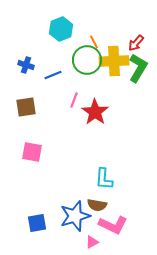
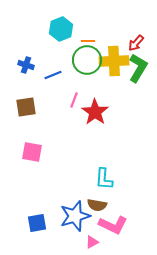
orange line: moved 6 px left, 1 px up; rotated 64 degrees counterclockwise
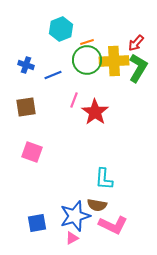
orange line: moved 1 px left, 1 px down; rotated 16 degrees counterclockwise
pink square: rotated 10 degrees clockwise
pink triangle: moved 20 px left, 4 px up
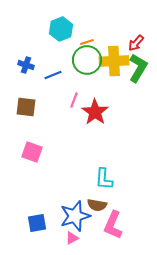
brown square: rotated 15 degrees clockwise
pink L-shape: rotated 88 degrees clockwise
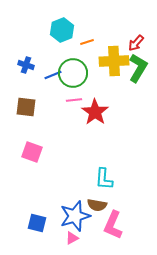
cyan hexagon: moved 1 px right, 1 px down
green circle: moved 14 px left, 13 px down
pink line: rotated 63 degrees clockwise
blue square: rotated 24 degrees clockwise
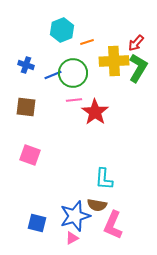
pink square: moved 2 px left, 3 px down
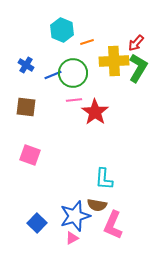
cyan hexagon: rotated 15 degrees counterclockwise
blue cross: rotated 14 degrees clockwise
blue square: rotated 30 degrees clockwise
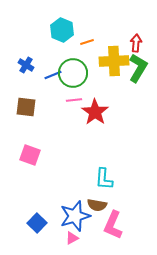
red arrow: rotated 144 degrees clockwise
